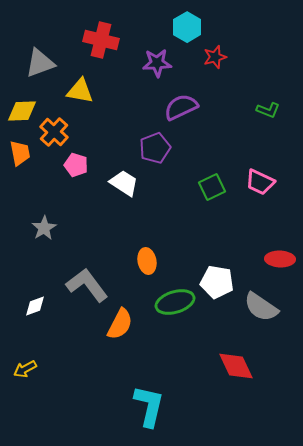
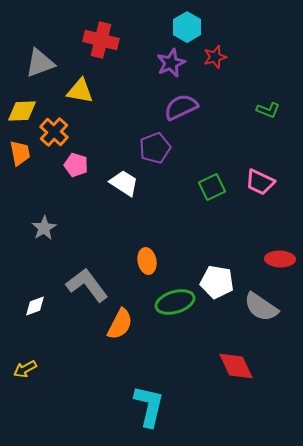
purple star: moved 14 px right; rotated 20 degrees counterclockwise
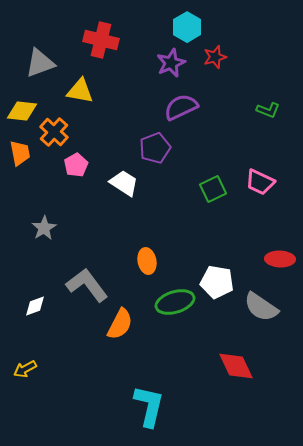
yellow diamond: rotated 8 degrees clockwise
pink pentagon: rotated 25 degrees clockwise
green square: moved 1 px right, 2 px down
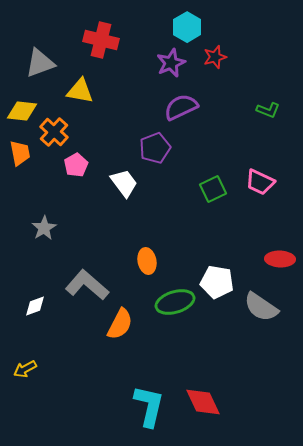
white trapezoid: rotated 20 degrees clockwise
gray L-shape: rotated 12 degrees counterclockwise
red diamond: moved 33 px left, 36 px down
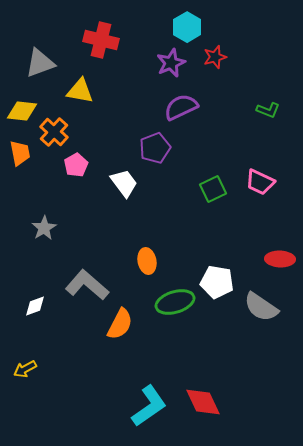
cyan L-shape: rotated 42 degrees clockwise
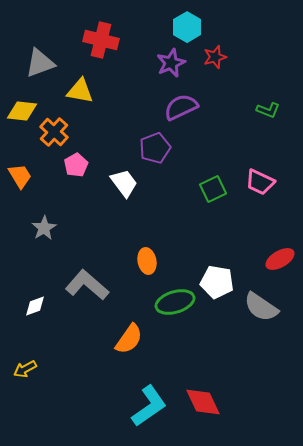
orange trapezoid: moved 23 px down; rotated 20 degrees counterclockwise
red ellipse: rotated 32 degrees counterclockwise
orange semicircle: moved 9 px right, 15 px down; rotated 8 degrees clockwise
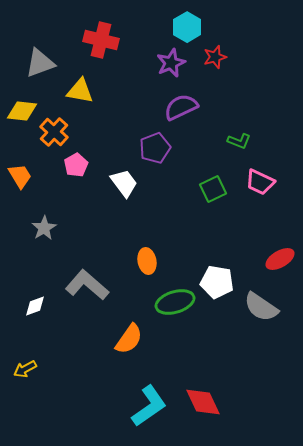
green L-shape: moved 29 px left, 31 px down
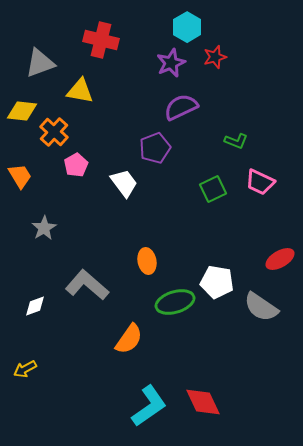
green L-shape: moved 3 px left
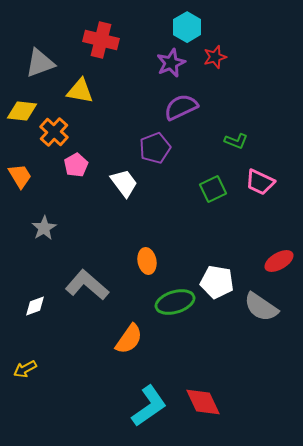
red ellipse: moved 1 px left, 2 px down
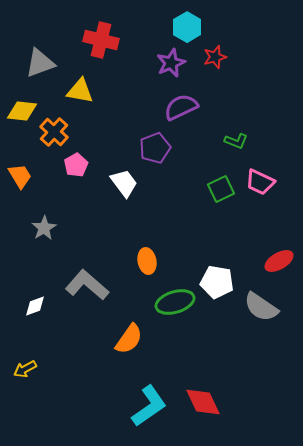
green square: moved 8 px right
